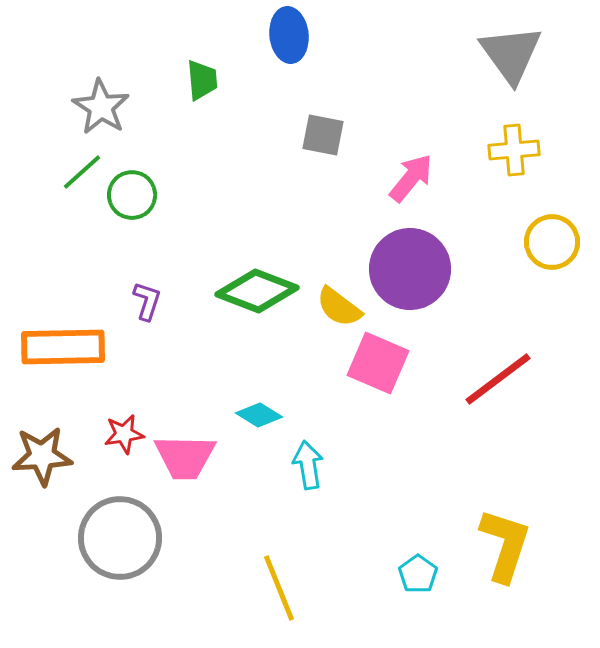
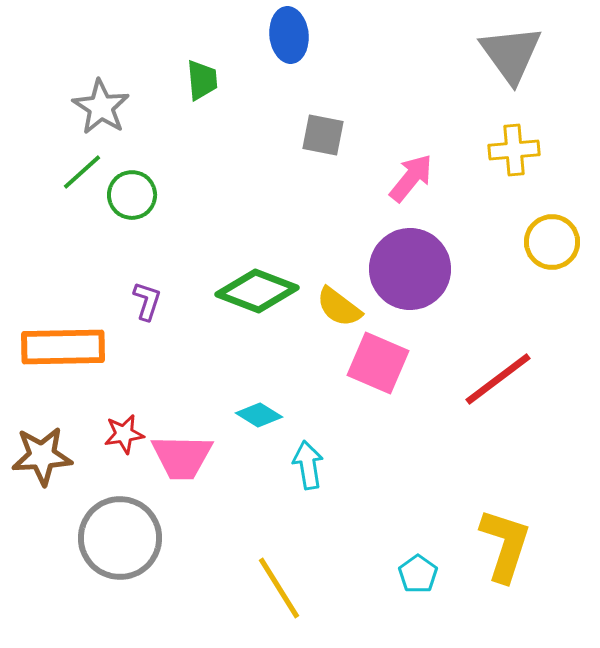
pink trapezoid: moved 3 px left
yellow line: rotated 10 degrees counterclockwise
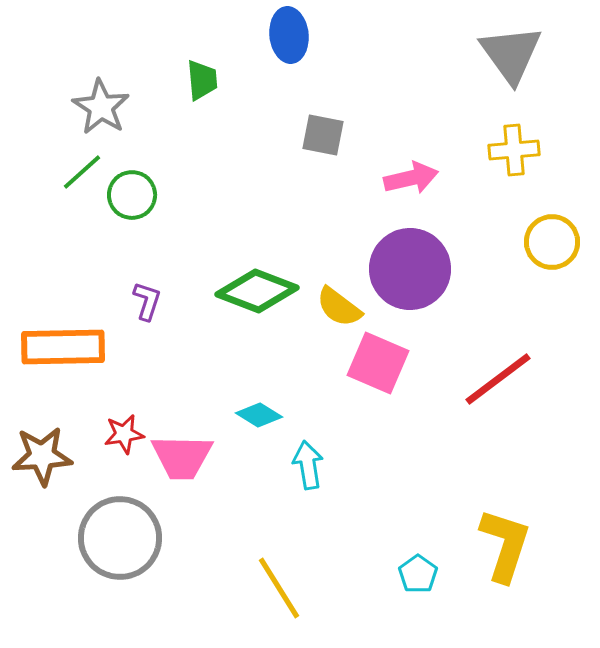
pink arrow: rotated 38 degrees clockwise
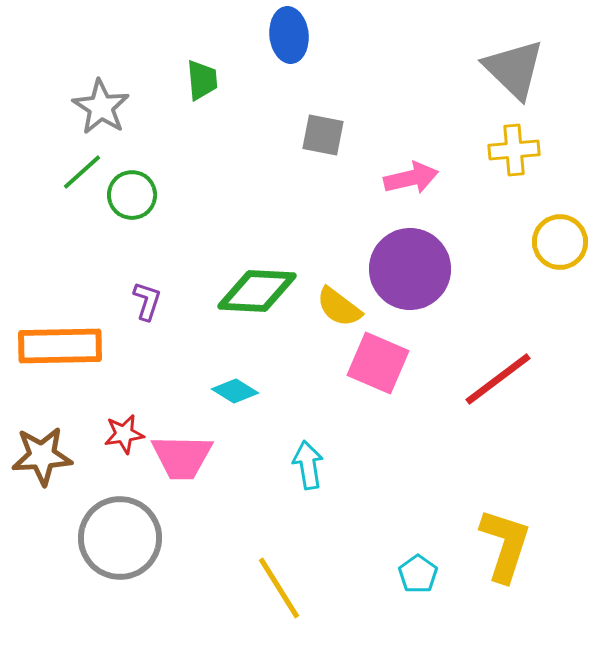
gray triangle: moved 3 px right, 15 px down; rotated 10 degrees counterclockwise
yellow circle: moved 8 px right
green diamond: rotated 18 degrees counterclockwise
orange rectangle: moved 3 px left, 1 px up
cyan diamond: moved 24 px left, 24 px up
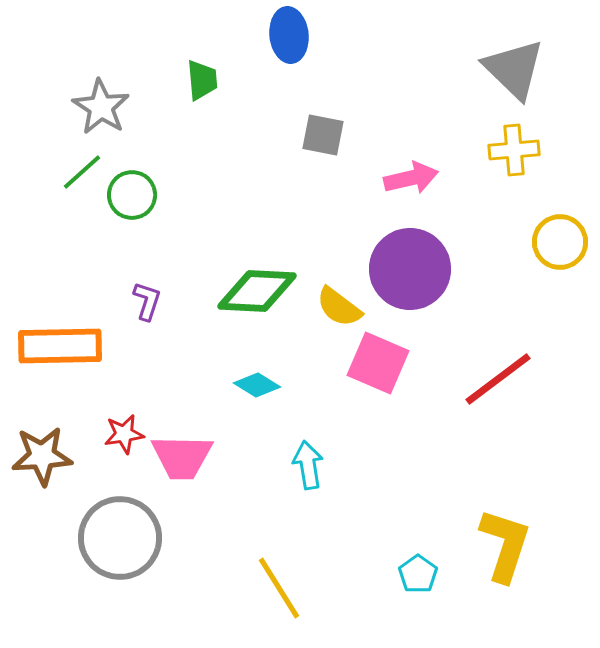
cyan diamond: moved 22 px right, 6 px up
